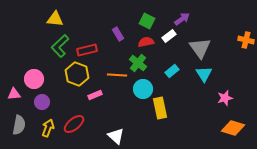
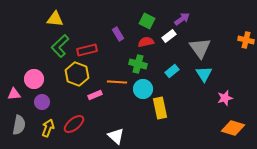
green cross: moved 1 px down; rotated 24 degrees counterclockwise
orange line: moved 7 px down
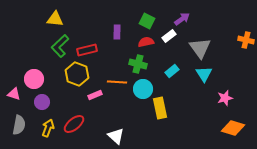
purple rectangle: moved 1 px left, 2 px up; rotated 32 degrees clockwise
pink triangle: rotated 24 degrees clockwise
